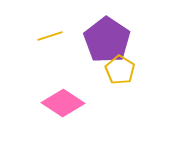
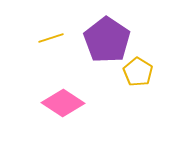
yellow line: moved 1 px right, 2 px down
yellow pentagon: moved 18 px right, 2 px down
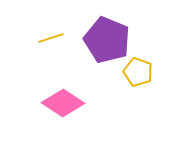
purple pentagon: rotated 12 degrees counterclockwise
yellow pentagon: rotated 12 degrees counterclockwise
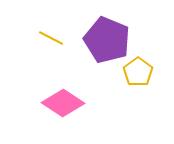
yellow line: rotated 45 degrees clockwise
yellow pentagon: rotated 16 degrees clockwise
